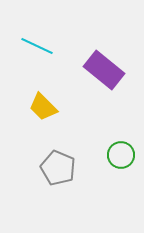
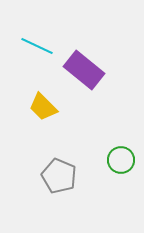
purple rectangle: moved 20 px left
green circle: moved 5 px down
gray pentagon: moved 1 px right, 8 px down
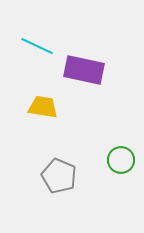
purple rectangle: rotated 27 degrees counterclockwise
yellow trapezoid: rotated 144 degrees clockwise
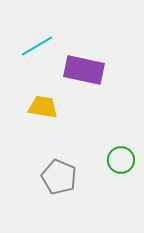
cyan line: rotated 56 degrees counterclockwise
gray pentagon: moved 1 px down
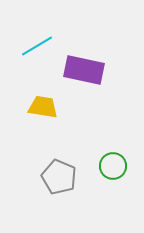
green circle: moved 8 px left, 6 px down
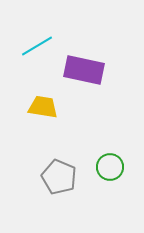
green circle: moved 3 px left, 1 px down
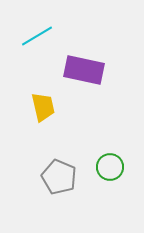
cyan line: moved 10 px up
yellow trapezoid: rotated 68 degrees clockwise
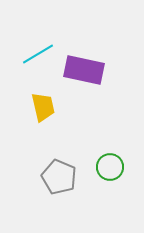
cyan line: moved 1 px right, 18 px down
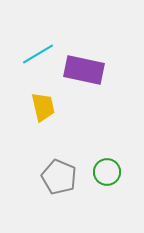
green circle: moved 3 px left, 5 px down
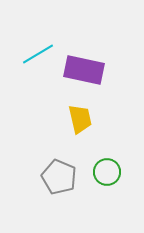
yellow trapezoid: moved 37 px right, 12 px down
